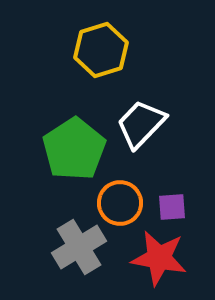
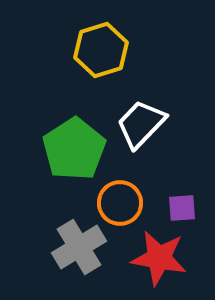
purple square: moved 10 px right, 1 px down
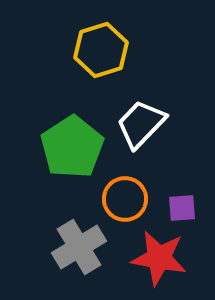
green pentagon: moved 2 px left, 2 px up
orange circle: moved 5 px right, 4 px up
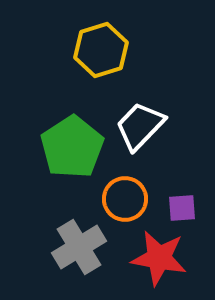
white trapezoid: moved 1 px left, 2 px down
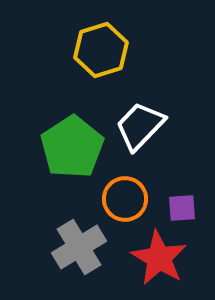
red star: rotated 20 degrees clockwise
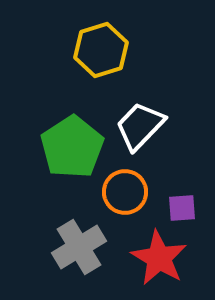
orange circle: moved 7 px up
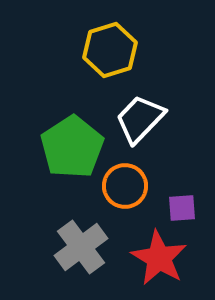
yellow hexagon: moved 9 px right
white trapezoid: moved 7 px up
orange circle: moved 6 px up
gray cross: moved 2 px right; rotated 6 degrees counterclockwise
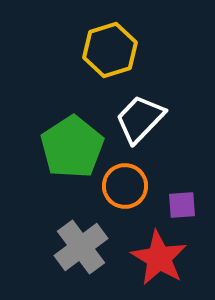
purple square: moved 3 px up
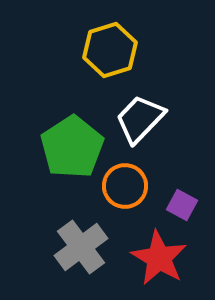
purple square: rotated 32 degrees clockwise
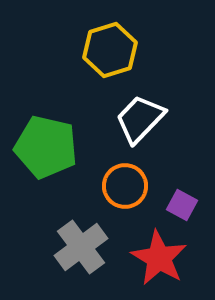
green pentagon: moved 26 px left; rotated 26 degrees counterclockwise
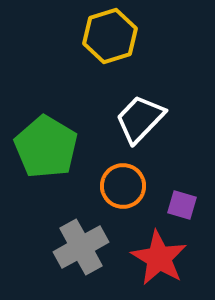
yellow hexagon: moved 14 px up
green pentagon: rotated 18 degrees clockwise
orange circle: moved 2 px left
purple square: rotated 12 degrees counterclockwise
gray cross: rotated 8 degrees clockwise
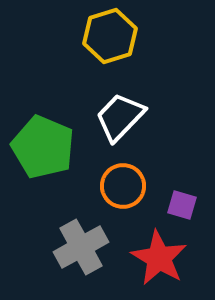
white trapezoid: moved 20 px left, 2 px up
green pentagon: moved 3 px left; rotated 8 degrees counterclockwise
